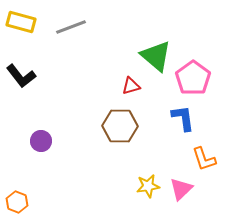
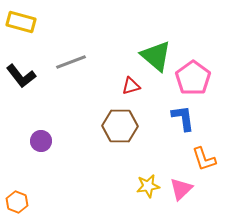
gray line: moved 35 px down
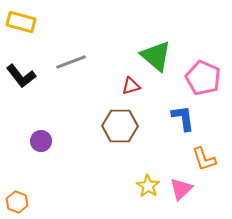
pink pentagon: moved 10 px right; rotated 12 degrees counterclockwise
yellow star: rotated 30 degrees counterclockwise
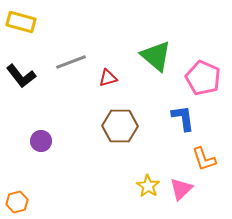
red triangle: moved 23 px left, 8 px up
orange hexagon: rotated 25 degrees clockwise
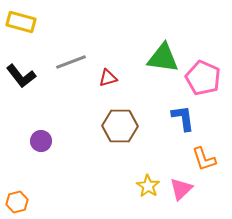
green triangle: moved 7 px right, 2 px down; rotated 32 degrees counterclockwise
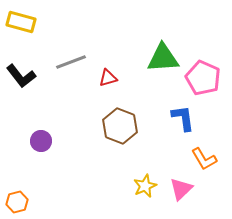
green triangle: rotated 12 degrees counterclockwise
brown hexagon: rotated 20 degrees clockwise
orange L-shape: rotated 12 degrees counterclockwise
yellow star: moved 3 px left; rotated 15 degrees clockwise
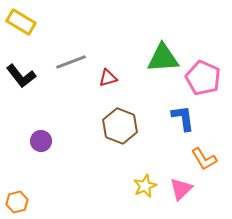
yellow rectangle: rotated 16 degrees clockwise
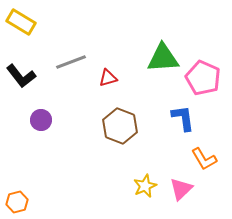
purple circle: moved 21 px up
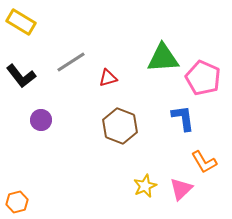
gray line: rotated 12 degrees counterclockwise
orange L-shape: moved 3 px down
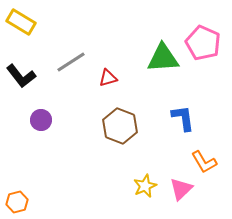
pink pentagon: moved 35 px up
